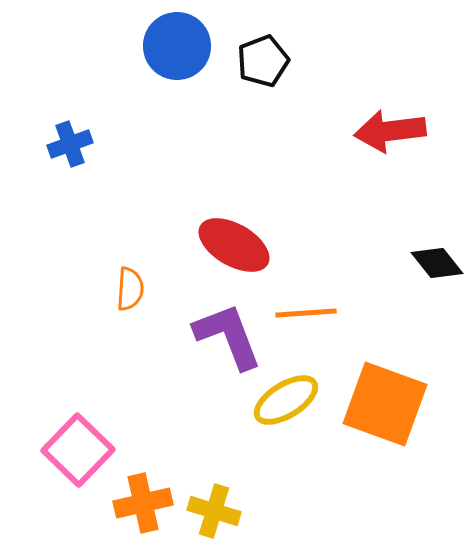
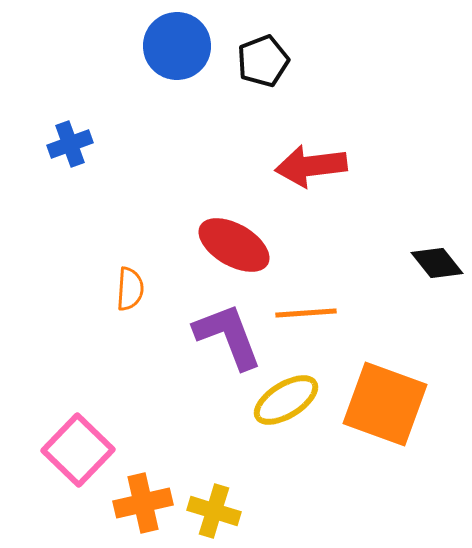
red arrow: moved 79 px left, 35 px down
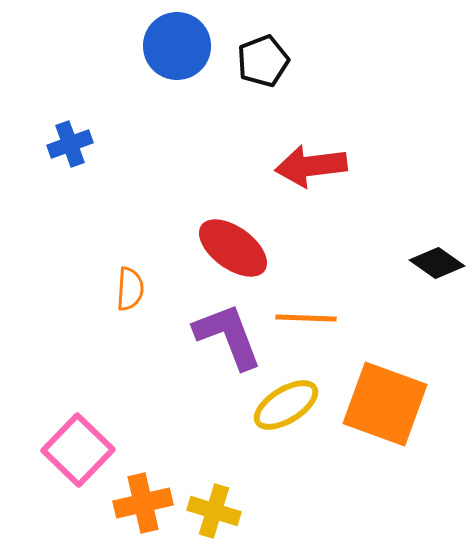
red ellipse: moved 1 px left, 3 px down; rotated 6 degrees clockwise
black diamond: rotated 16 degrees counterclockwise
orange line: moved 5 px down; rotated 6 degrees clockwise
yellow ellipse: moved 5 px down
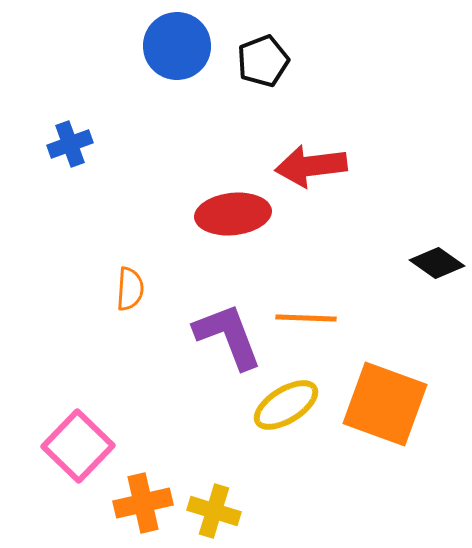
red ellipse: moved 34 px up; rotated 42 degrees counterclockwise
pink square: moved 4 px up
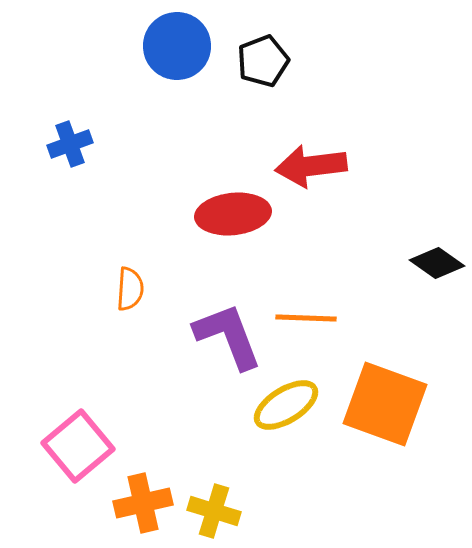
pink square: rotated 6 degrees clockwise
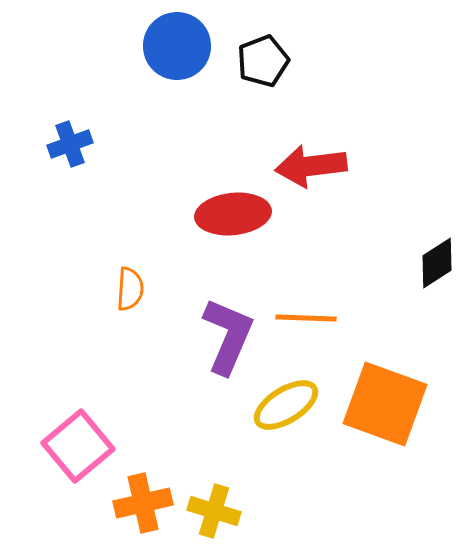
black diamond: rotated 68 degrees counterclockwise
purple L-shape: rotated 44 degrees clockwise
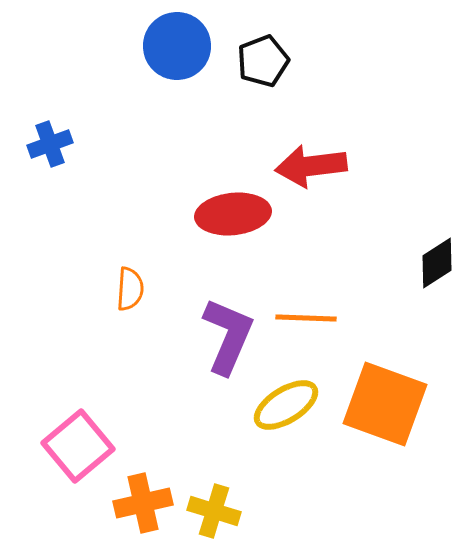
blue cross: moved 20 px left
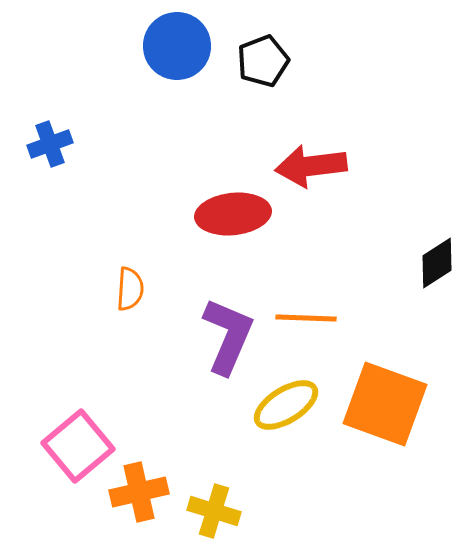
orange cross: moved 4 px left, 11 px up
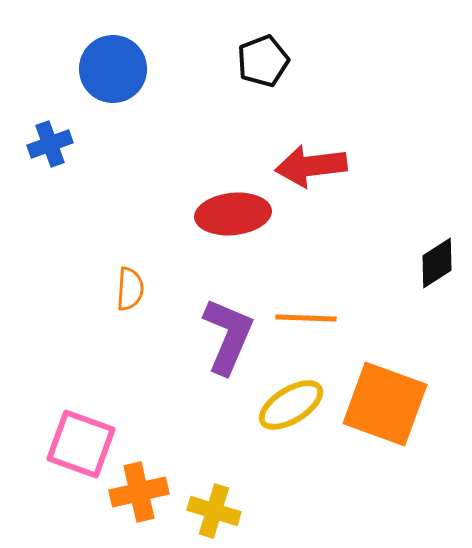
blue circle: moved 64 px left, 23 px down
yellow ellipse: moved 5 px right
pink square: moved 3 px right, 2 px up; rotated 30 degrees counterclockwise
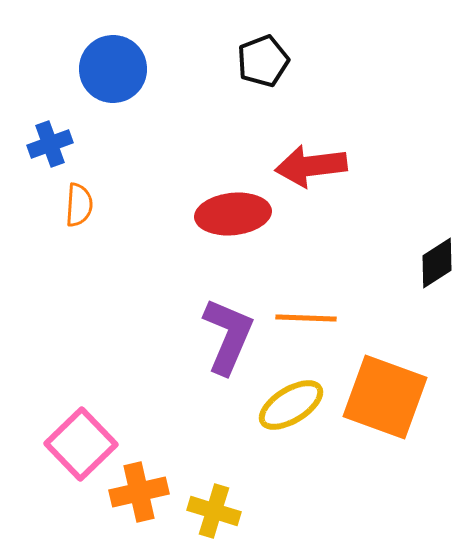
orange semicircle: moved 51 px left, 84 px up
orange square: moved 7 px up
pink square: rotated 26 degrees clockwise
